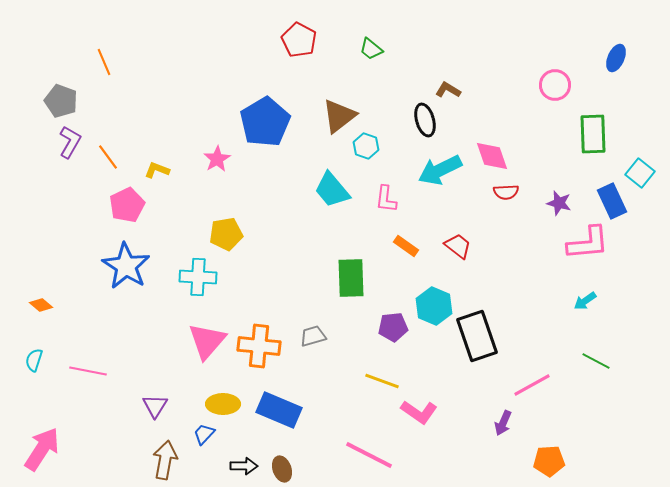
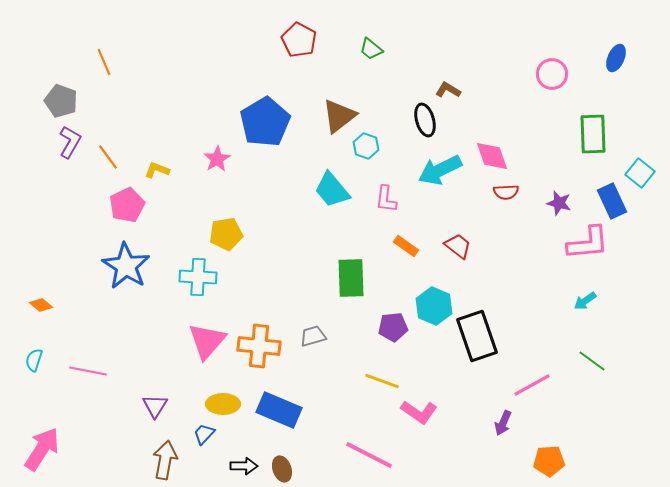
pink circle at (555, 85): moved 3 px left, 11 px up
green line at (596, 361): moved 4 px left; rotated 8 degrees clockwise
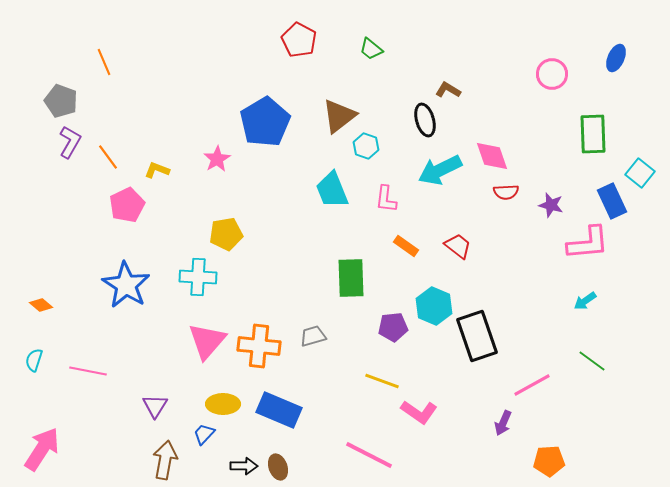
cyan trapezoid at (332, 190): rotated 18 degrees clockwise
purple star at (559, 203): moved 8 px left, 2 px down
blue star at (126, 266): moved 19 px down
brown ellipse at (282, 469): moved 4 px left, 2 px up
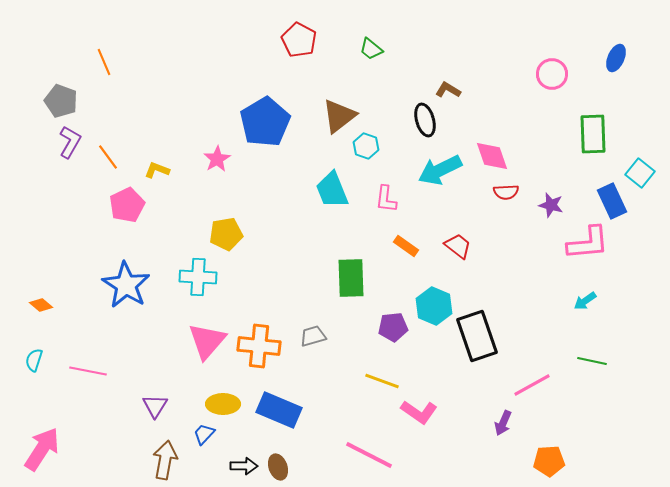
green line at (592, 361): rotated 24 degrees counterclockwise
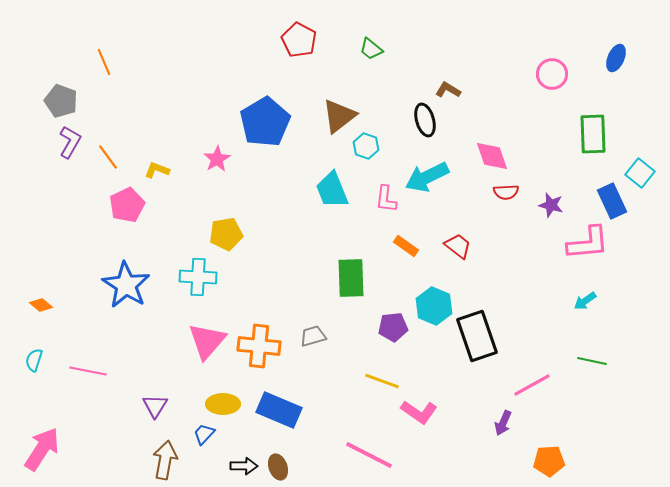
cyan arrow at (440, 170): moved 13 px left, 7 px down
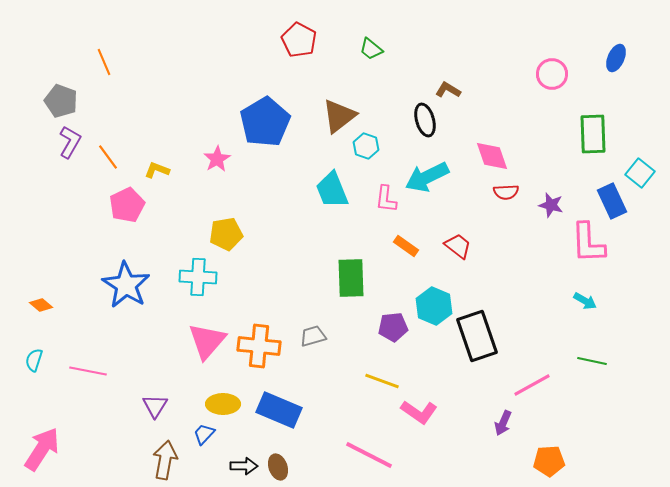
pink L-shape at (588, 243): rotated 93 degrees clockwise
cyan arrow at (585, 301): rotated 115 degrees counterclockwise
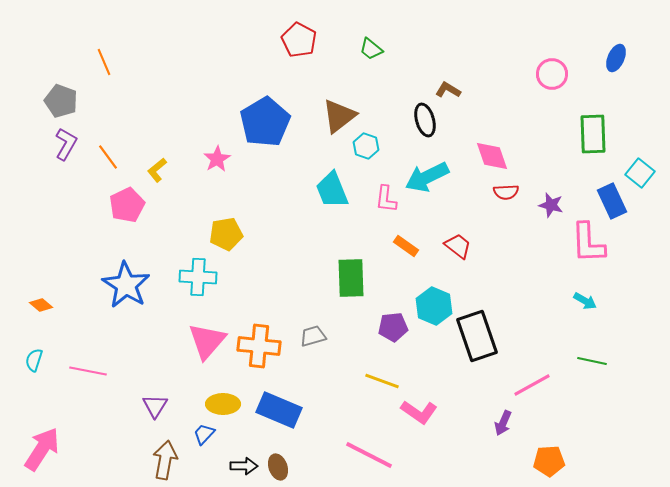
purple L-shape at (70, 142): moved 4 px left, 2 px down
yellow L-shape at (157, 170): rotated 60 degrees counterclockwise
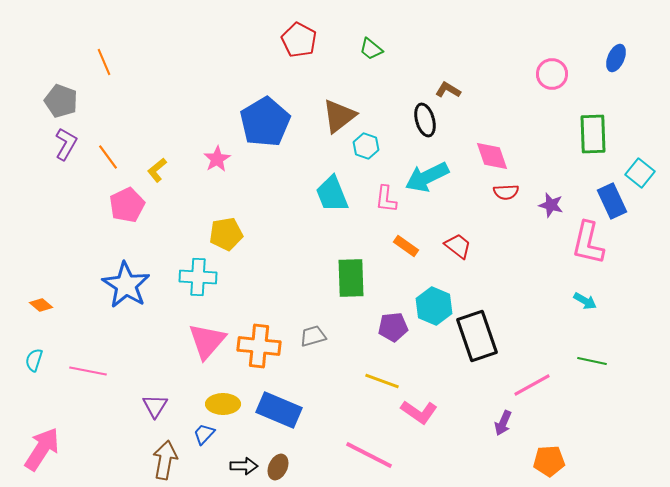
cyan trapezoid at (332, 190): moved 4 px down
pink L-shape at (588, 243): rotated 15 degrees clockwise
brown ellipse at (278, 467): rotated 45 degrees clockwise
